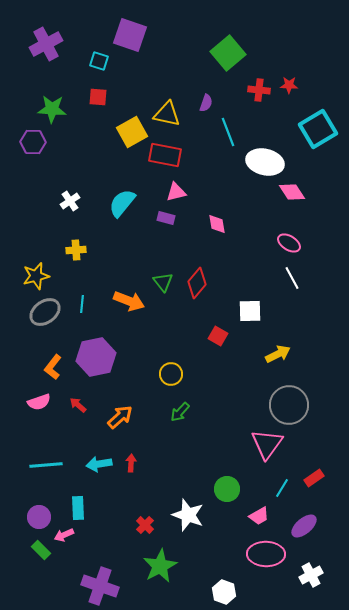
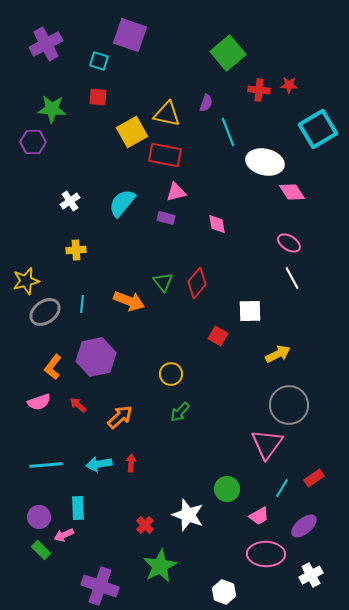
yellow star at (36, 276): moved 10 px left, 5 px down
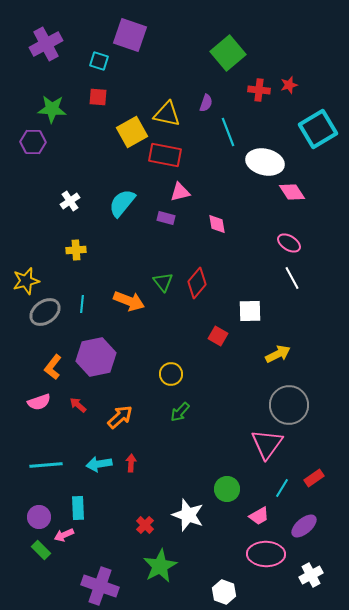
red star at (289, 85): rotated 18 degrees counterclockwise
pink triangle at (176, 192): moved 4 px right
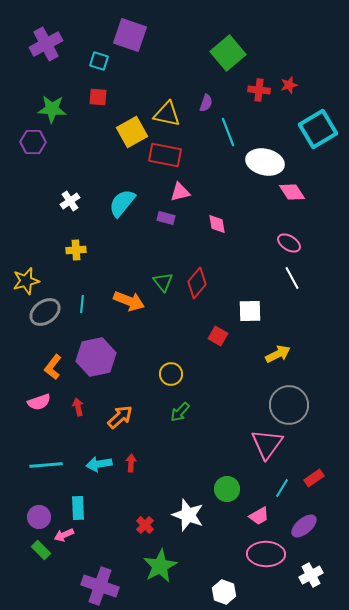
red arrow at (78, 405): moved 2 px down; rotated 36 degrees clockwise
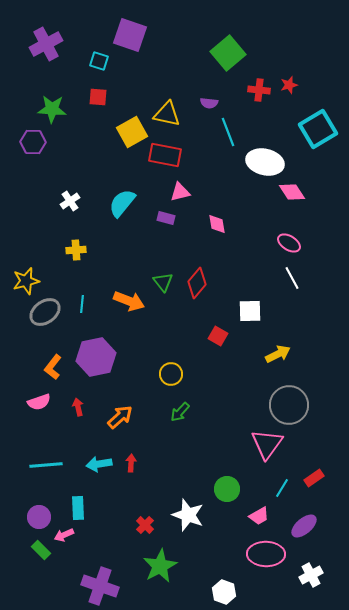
purple semicircle at (206, 103): moved 3 px right; rotated 78 degrees clockwise
